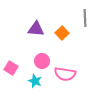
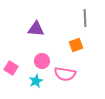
orange square: moved 14 px right, 12 px down; rotated 24 degrees clockwise
cyan star: moved 1 px right; rotated 24 degrees clockwise
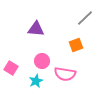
gray line: rotated 48 degrees clockwise
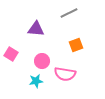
gray line: moved 16 px left, 5 px up; rotated 18 degrees clockwise
pink square: moved 14 px up
cyan star: rotated 16 degrees clockwise
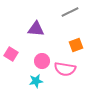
gray line: moved 1 px right, 1 px up
pink semicircle: moved 5 px up
